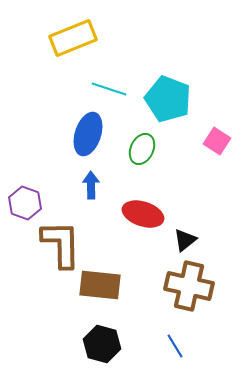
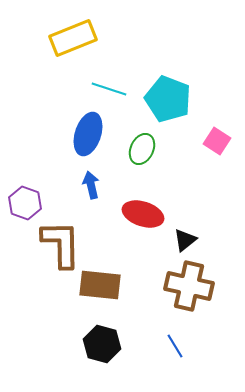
blue arrow: rotated 12 degrees counterclockwise
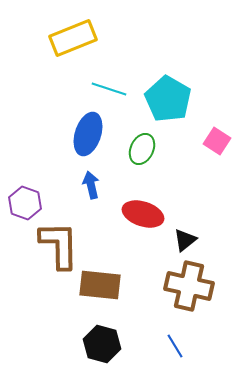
cyan pentagon: rotated 9 degrees clockwise
brown L-shape: moved 2 px left, 1 px down
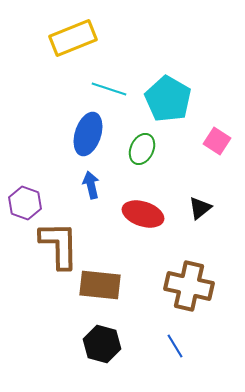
black triangle: moved 15 px right, 32 px up
